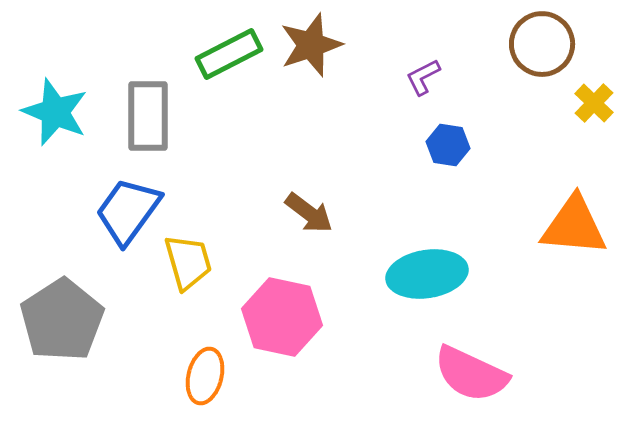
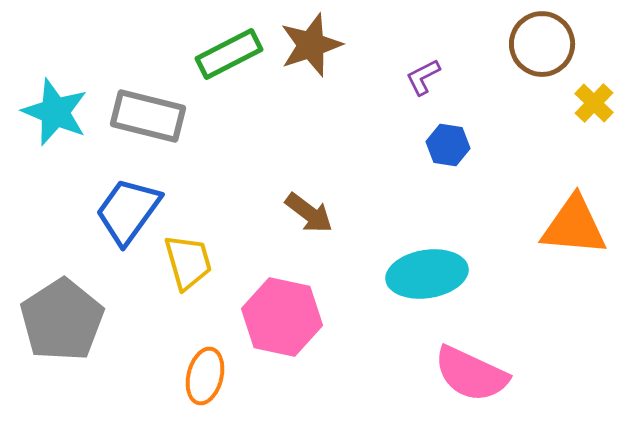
gray rectangle: rotated 76 degrees counterclockwise
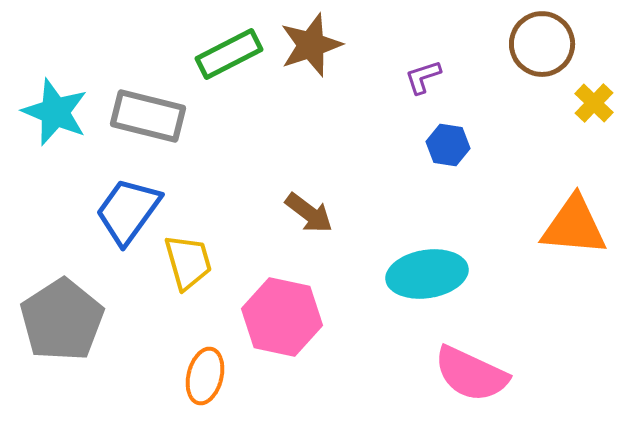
purple L-shape: rotated 9 degrees clockwise
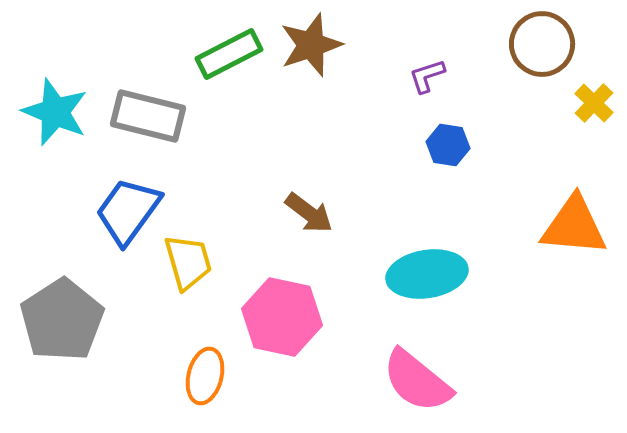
purple L-shape: moved 4 px right, 1 px up
pink semicircle: moved 54 px left, 7 px down; rotated 14 degrees clockwise
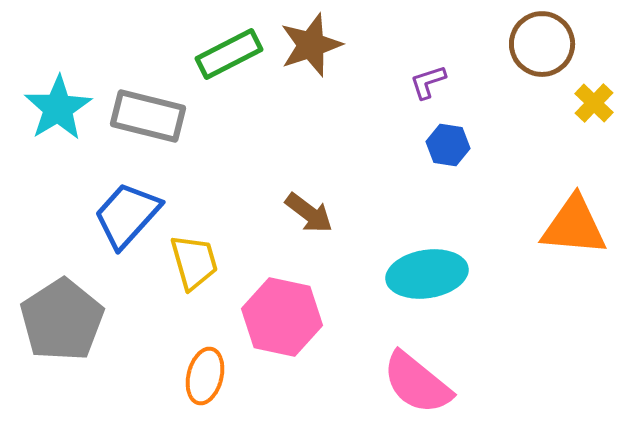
purple L-shape: moved 1 px right, 6 px down
cyan star: moved 3 px right, 4 px up; rotated 18 degrees clockwise
blue trapezoid: moved 1 px left, 4 px down; rotated 6 degrees clockwise
yellow trapezoid: moved 6 px right
pink semicircle: moved 2 px down
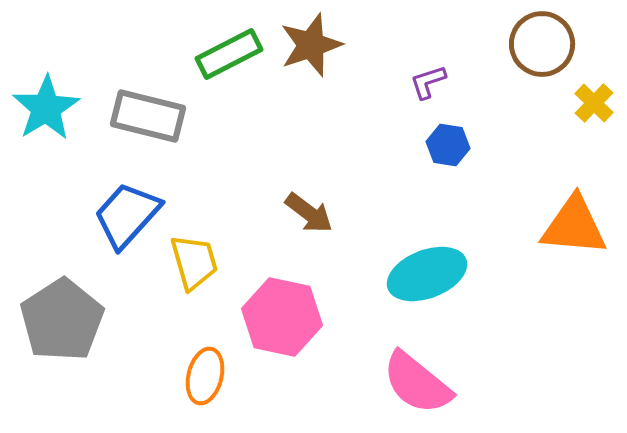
cyan star: moved 12 px left
cyan ellipse: rotated 12 degrees counterclockwise
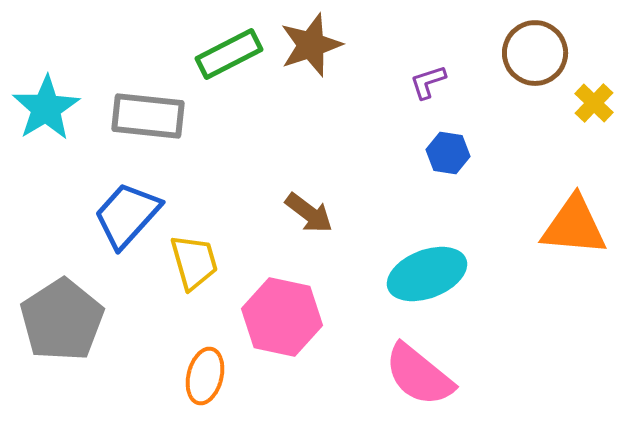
brown circle: moved 7 px left, 9 px down
gray rectangle: rotated 8 degrees counterclockwise
blue hexagon: moved 8 px down
pink semicircle: moved 2 px right, 8 px up
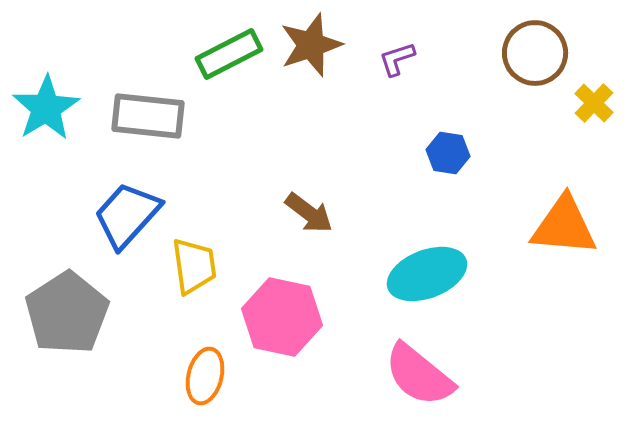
purple L-shape: moved 31 px left, 23 px up
orange triangle: moved 10 px left
yellow trapezoid: moved 4 px down; rotated 8 degrees clockwise
gray pentagon: moved 5 px right, 7 px up
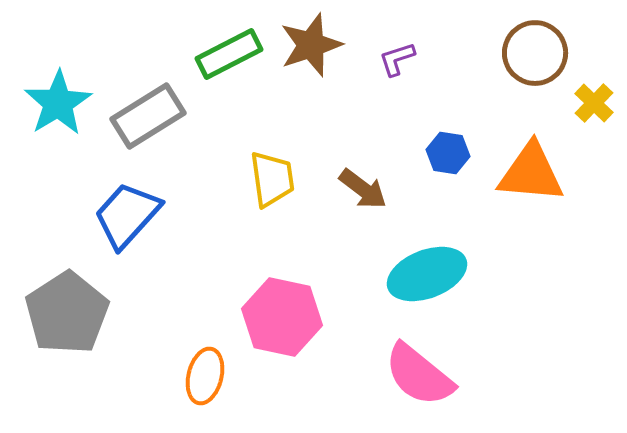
cyan star: moved 12 px right, 5 px up
gray rectangle: rotated 38 degrees counterclockwise
brown arrow: moved 54 px right, 24 px up
orange triangle: moved 33 px left, 53 px up
yellow trapezoid: moved 78 px right, 87 px up
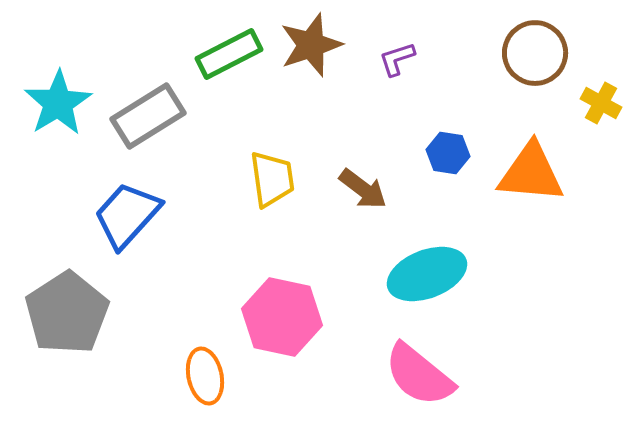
yellow cross: moved 7 px right; rotated 15 degrees counterclockwise
orange ellipse: rotated 26 degrees counterclockwise
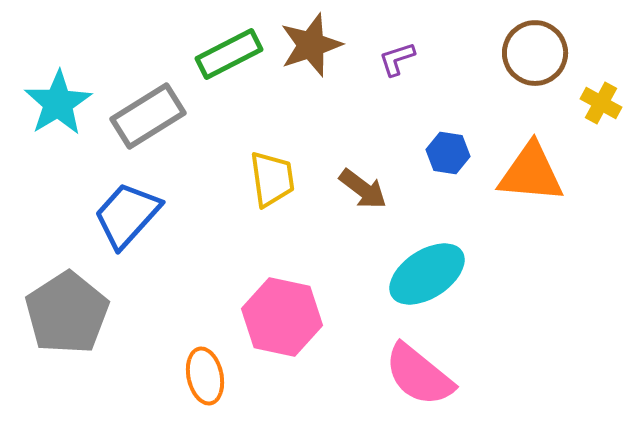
cyan ellipse: rotated 12 degrees counterclockwise
